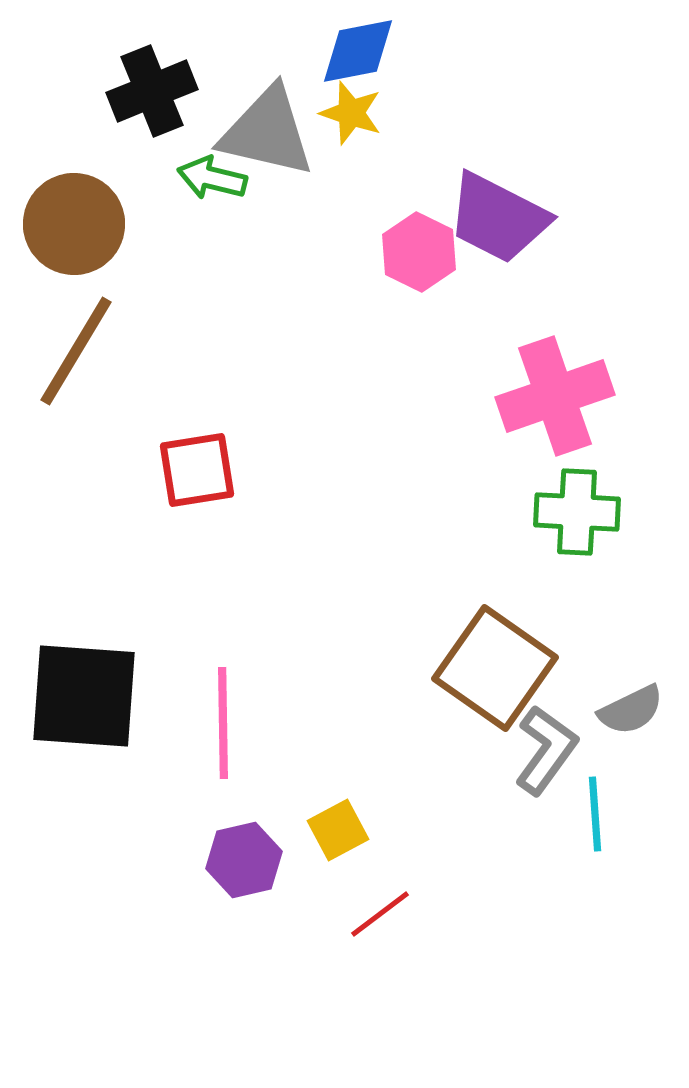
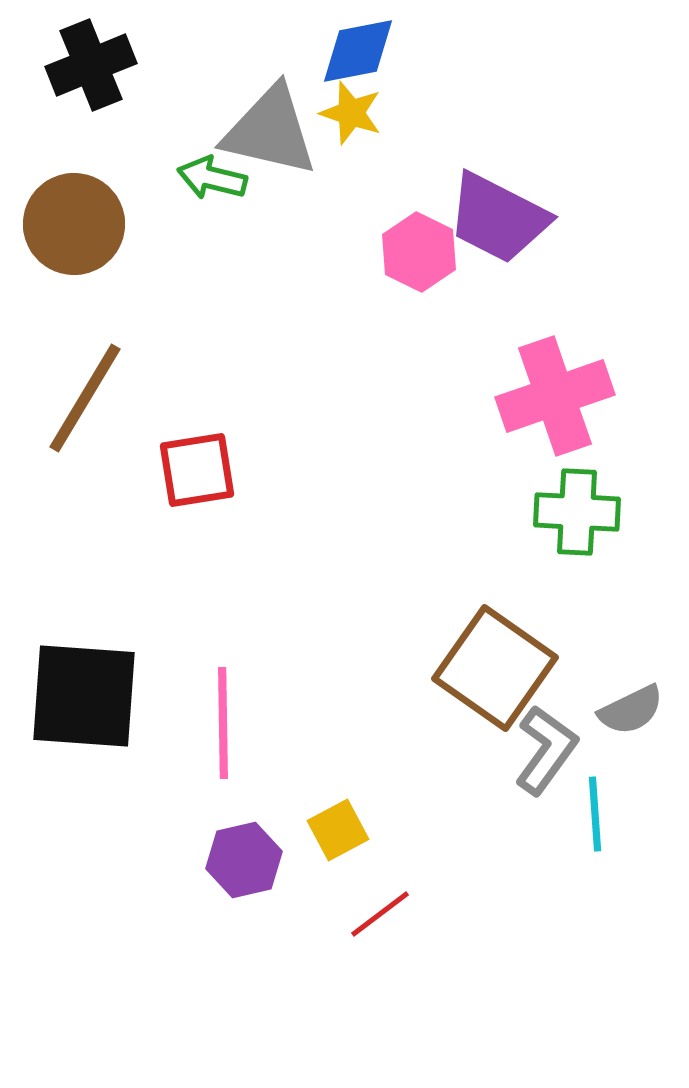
black cross: moved 61 px left, 26 px up
gray triangle: moved 3 px right, 1 px up
brown line: moved 9 px right, 47 px down
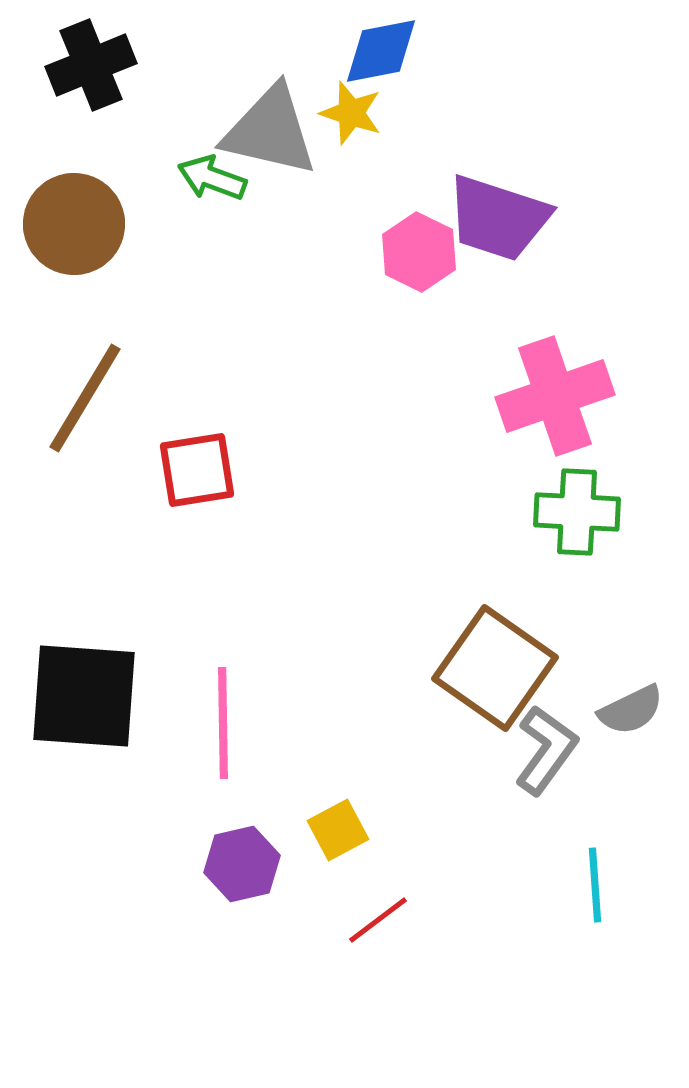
blue diamond: moved 23 px right
green arrow: rotated 6 degrees clockwise
purple trapezoid: rotated 9 degrees counterclockwise
cyan line: moved 71 px down
purple hexagon: moved 2 px left, 4 px down
red line: moved 2 px left, 6 px down
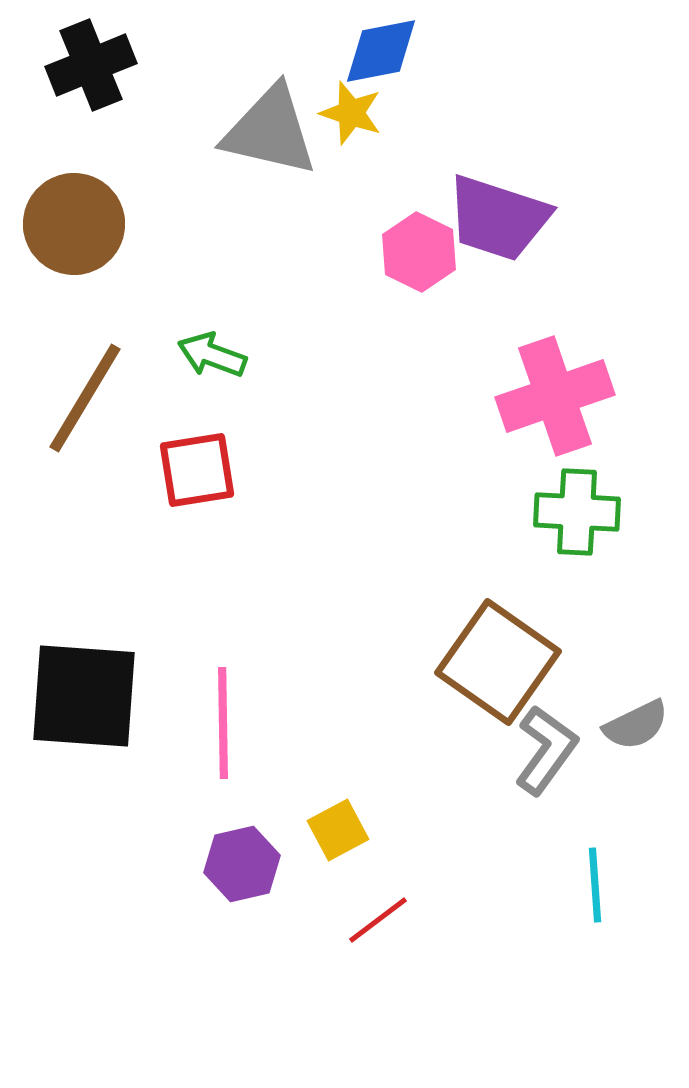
green arrow: moved 177 px down
brown square: moved 3 px right, 6 px up
gray semicircle: moved 5 px right, 15 px down
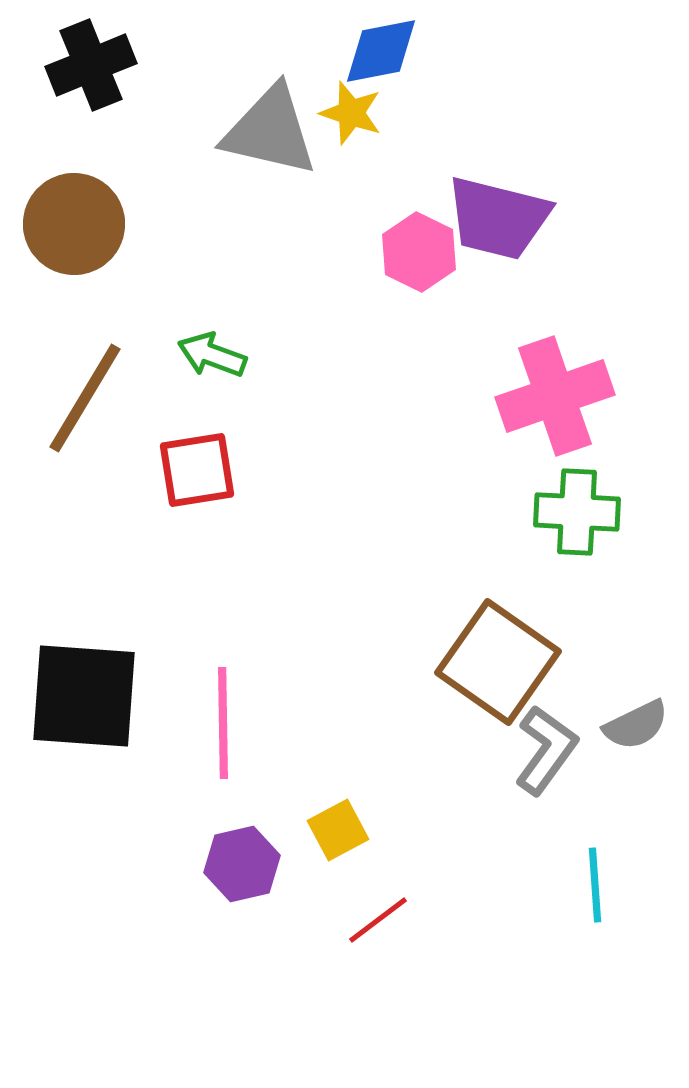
purple trapezoid: rotated 4 degrees counterclockwise
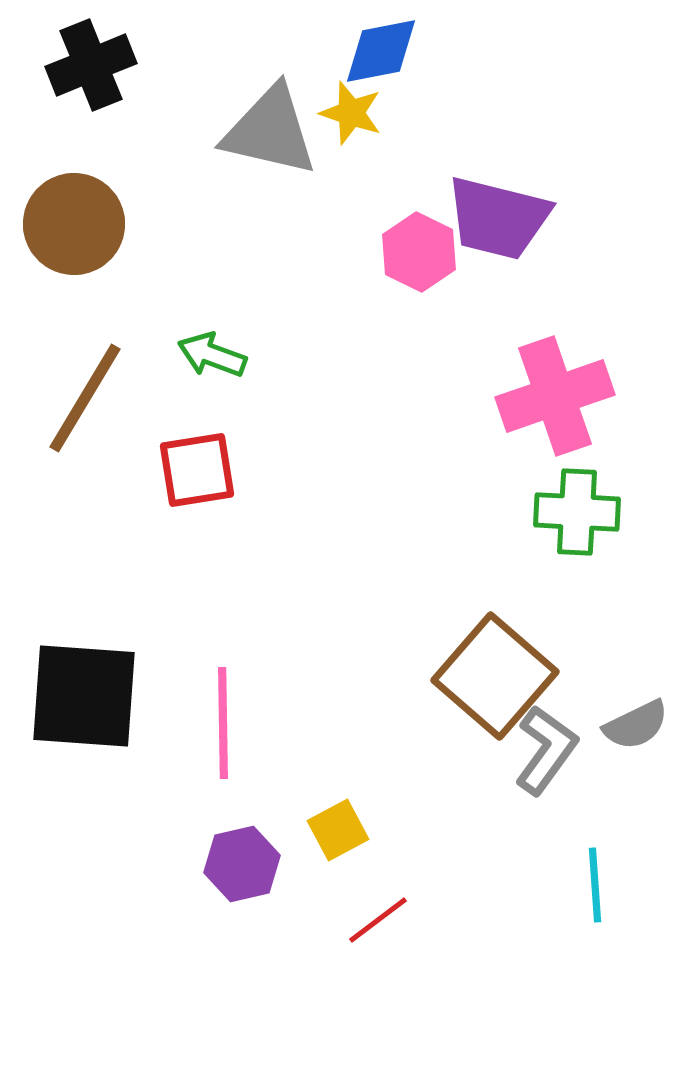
brown square: moved 3 px left, 14 px down; rotated 6 degrees clockwise
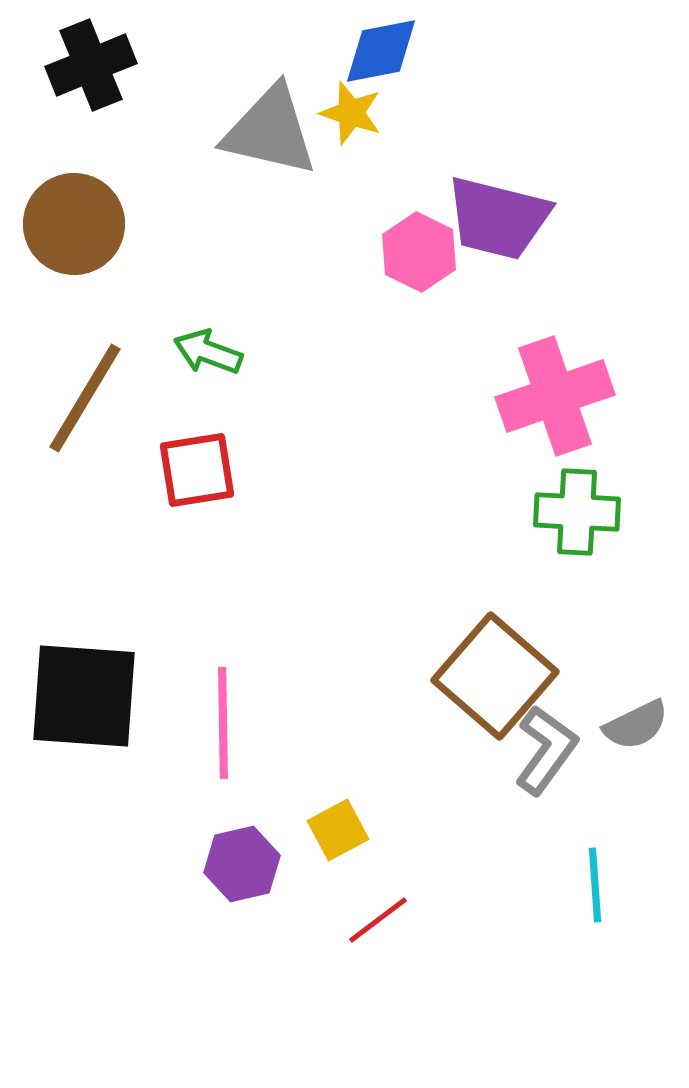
green arrow: moved 4 px left, 3 px up
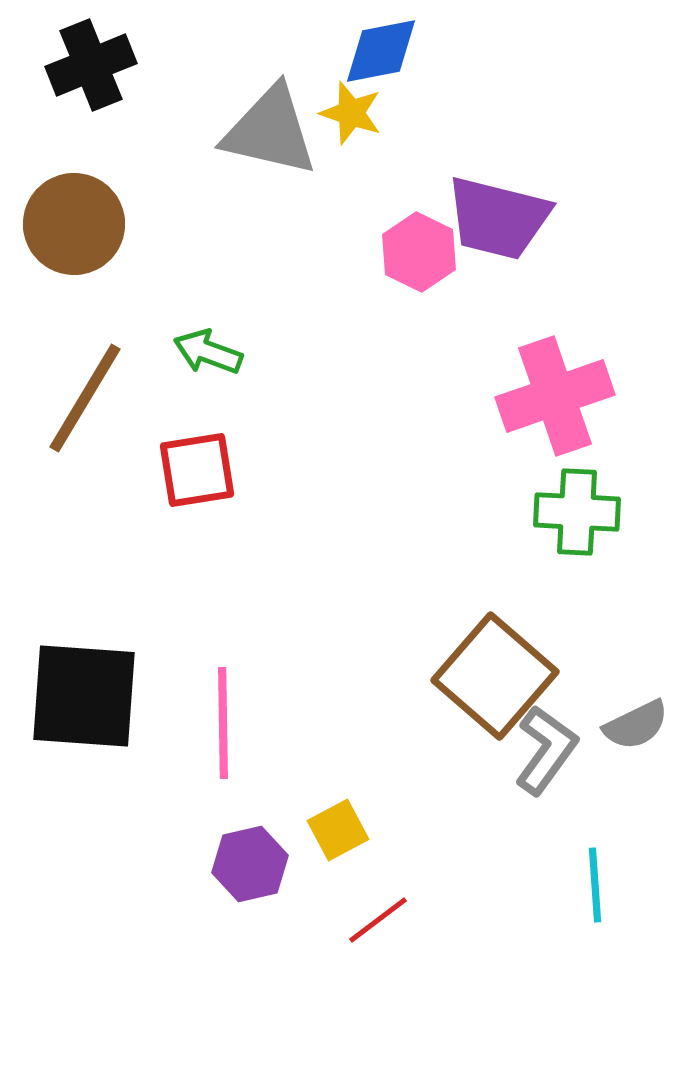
purple hexagon: moved 8 px right
